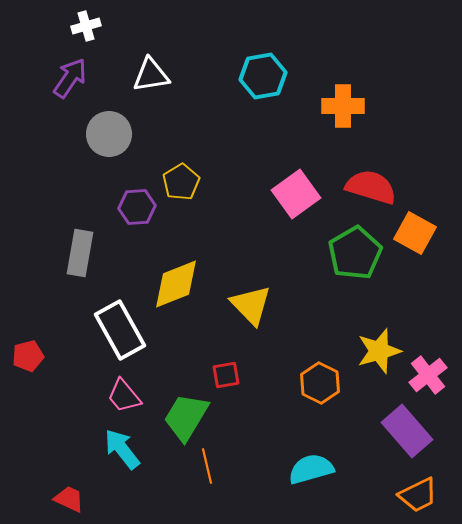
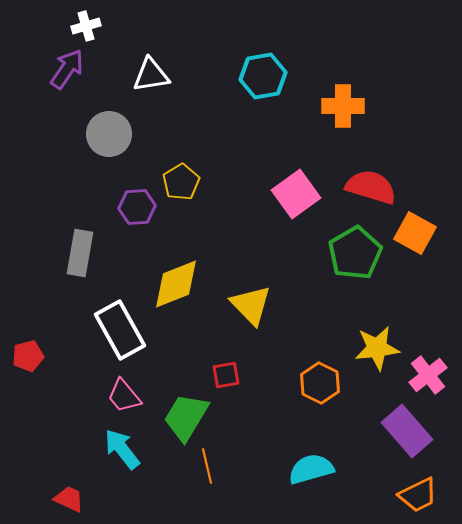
purple arrow: moved 3 px left, 9 px up
yellow star: moved 2 px left, 3 px up; rotated 9 degrees clockwise
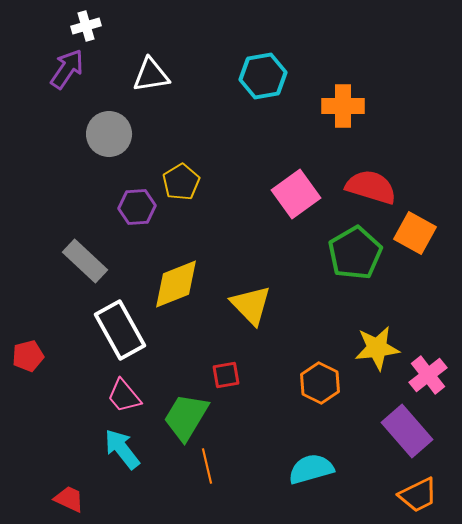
gray rectangle: moved 5 px right, 8 px down; rotated 57 degrees counterclockwise
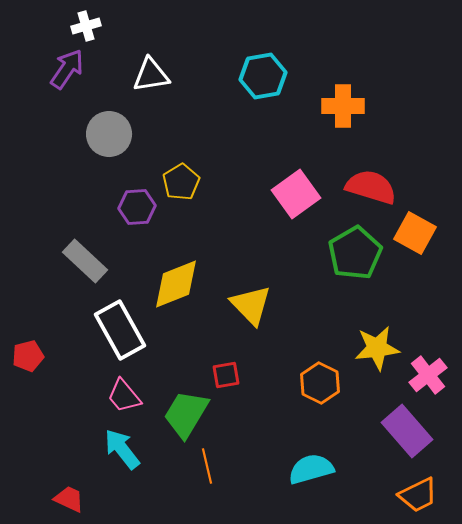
green trapezoid: moved 3 px up
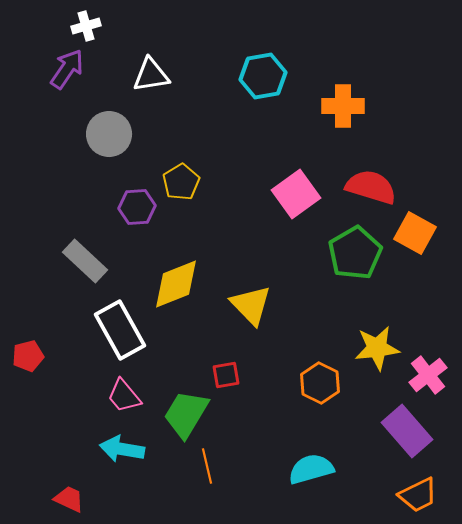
cyan arrow: rotated 42 degrees counterclockwise
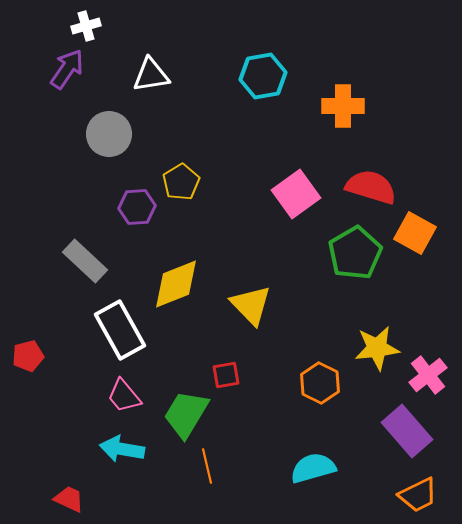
cyan semicircle: moved 2 px right, 1 px up
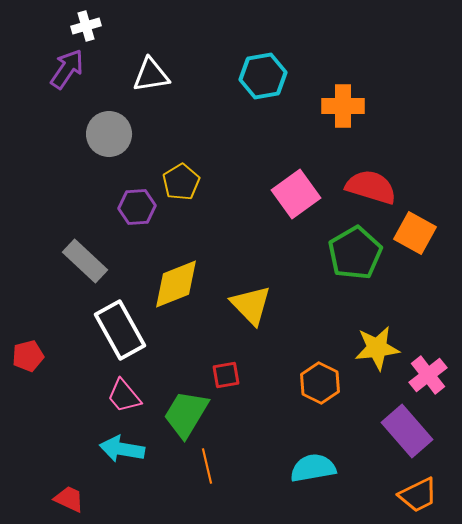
cyan semicircle: rotated 6 degrees clockwise
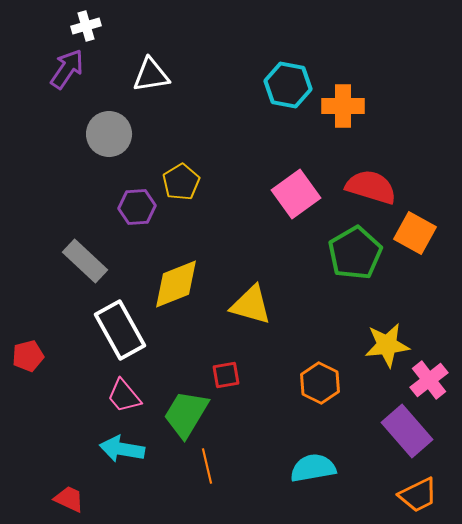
cyan hexagon: moved 25 px right, 9 px down; rotated 21 degrees clockwise
yellow triangle: rotated 30 degrees counterclockwise
yellow star: moved 10 px right, 3 px up
pink cross: moved 1 px right, 5 px down
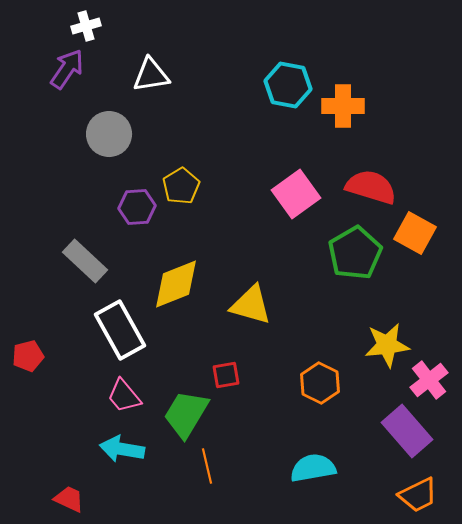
yellow pentagon: moved 4 px down
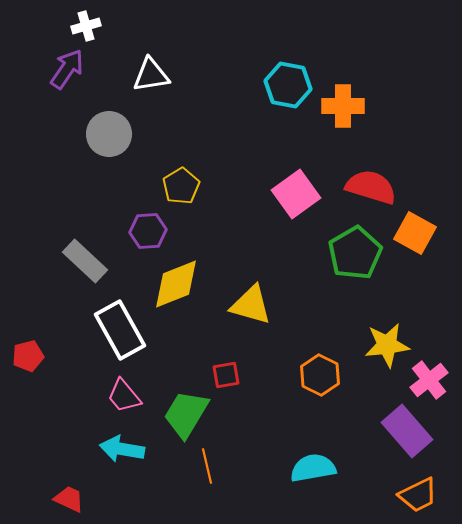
purple hexagon: moved 11 px right, 24 px down
orange hexagon: moved 8 px up
